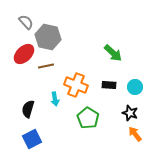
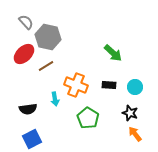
brown line: rotated 21 degrees counterclockwise
black semicircle: rotated 114 degrees counterclockwise
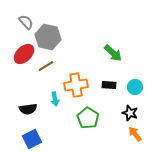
orange cross: rotated 30 degrees counterclockwise
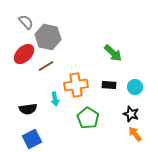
black star: moved 1 px right, 1 px down
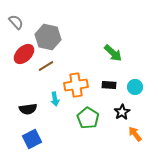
gray semicircle: moved 10 px left
black star: moved 9 px left, 2 px up; rotated 21 degrees clockwise
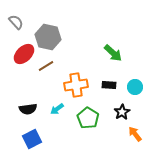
cyan arrow: moved 2 px right, 10 px down; rotated 64 degrees clockwise
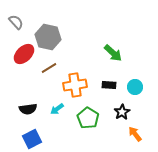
brown line: moved 3 px right, 2 px down
orange cross: moved 1 px left
